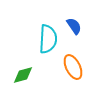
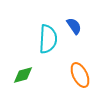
orange ellipse: moved 7 px right, 8 px down
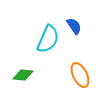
cyan semicircle: rotated 20 degrees clockwise
green diamond: rotated 20 degrees clockwise
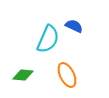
blue semicircle: rotated 30 degrees counterclockwise
orange ellipse: moved 13 px left
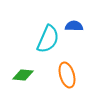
blue semicircle: rotated 24 degrees counterclockwise
orange ellipse: rotated 10 degrees clockwise
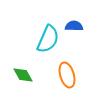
green diamond: rotated 55 degrees clockwise
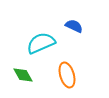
blue semicircle: rotated 24 degrees clockwise
cyan semicircle: moved 7 px left, 4 px down; rotated 136 degrees counterclockwise
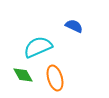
cyan semicircle: moved 3 px left, 4 px down
orange ellipse: moved 12 px left, 3 px down
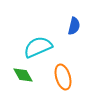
blue semicircle: rotated 78 degrees clockwise
orange ellipse: moved 8 px right, 1 px up
